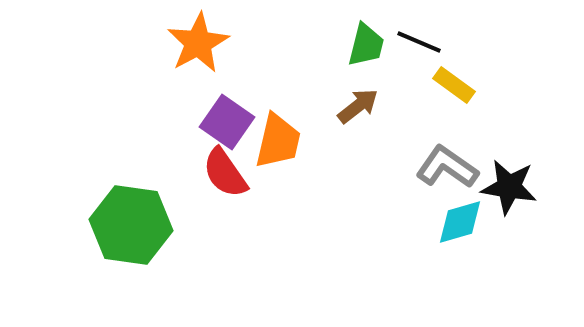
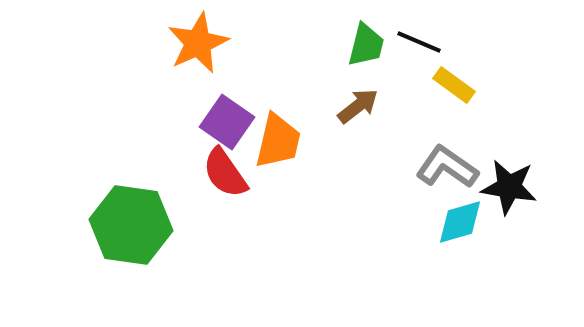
orange star: rotated 4 degrees clockwise
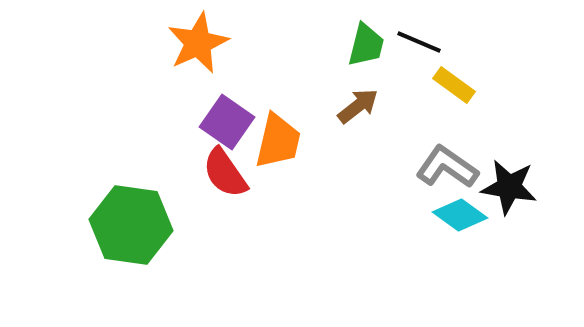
cyan diamond: moved 7 px up; rotated 52 degrees clockwise
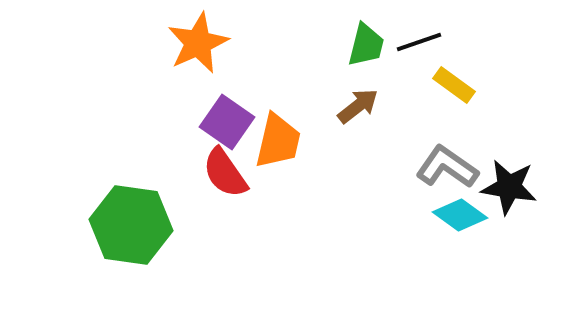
black line: rotated 42 degrees counterclockwise
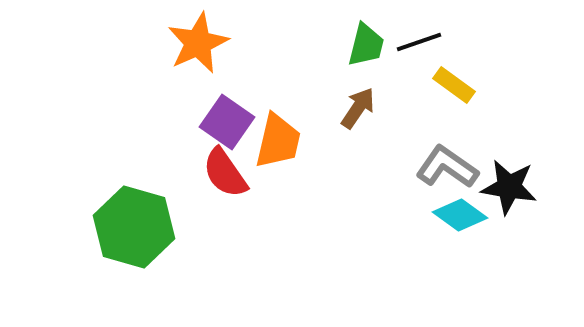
brown arrow: moved 2 px down; rotated 18 degrees counterclockwise
green hexagon: moved 3 px right, 2 px down; rotated 8 degrees clockwise
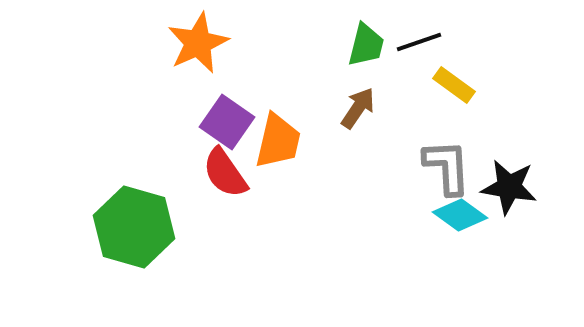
gray L-shape: rotated 52 degrees clockwise
